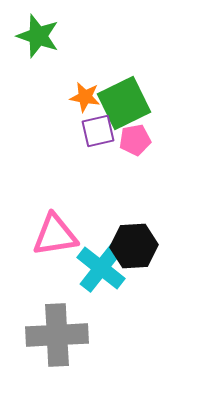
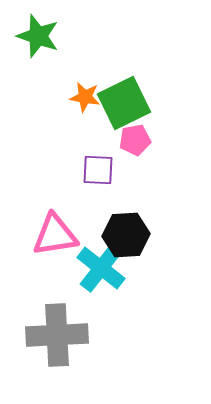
purple square: moved 39 px down; rotated 16 degrees clockwise
black hexagon: moved 8 px left, 11 px up
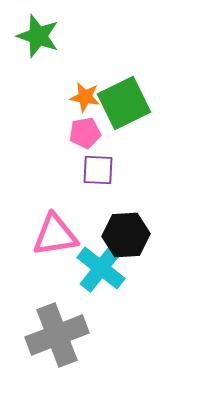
pink pentagon: moved 50 px left, 7 px up
gray cross: rotated 18 degrees counterclockwise
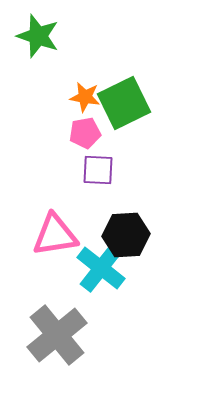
gray cross: rotated 18 degrees counterclockwise
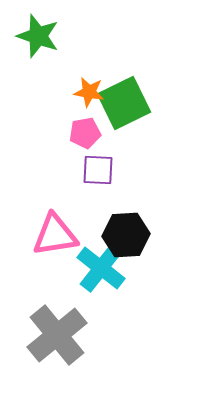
orange star: moved 4 px right, 5 px up
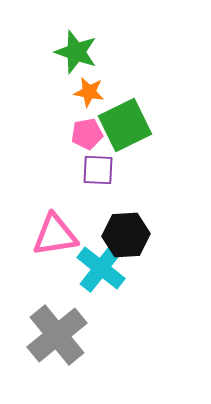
green star: moved 38 px right, 16 px down
green square: moved 1 px right, 22 px down
pink pentagon: moved 2 px right, 1 px down
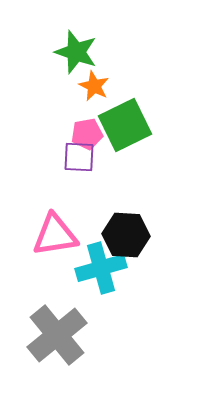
orange star: moved 5 px right, 6 px up; rotated 16 degrees clockwise
purple square: moved 19 px left, 13 px up
black hexagon: rotated 6 degrees clockwise
cyan cross: rotated 36 degrees clockwise
